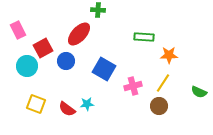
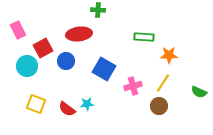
red ellipse: rotated 40 degrees clockwise
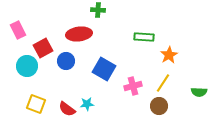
orange star: rotated 30 degrees counterclockwise
green semicircle: rotated 21 degrees counterclockwise
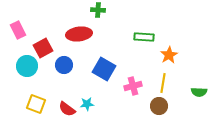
blue circle: moved 2 px left, 4 px down
yellow line: rotated 24 degrees counterclockwise
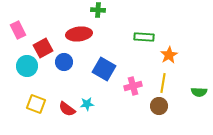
blue circle: moved 3 px up
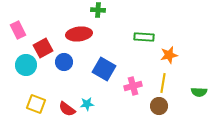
orange star: rotated 18 degrees clockwise
cyan circle: moved 1 px left, 1 px up
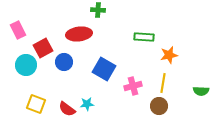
green semicircle: moved 2 px right, 1 px up
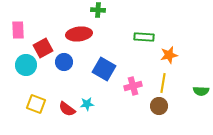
pink rectangle: rotated 24 degrees clockwise
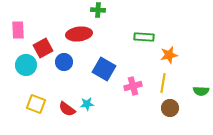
brown circle: moved 11 px right, 2 px down
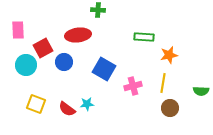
red ellipse: moved 1 px left, 1 px down
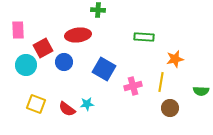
orange star: moved 6 px right, 4 px down
yellow line: moved 2 px left, 1 px up
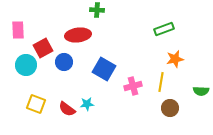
green cross: moved 1 px left
green rectangle: moved 20 px right, 8 px up; rotated 24 degrees counterclockwise
